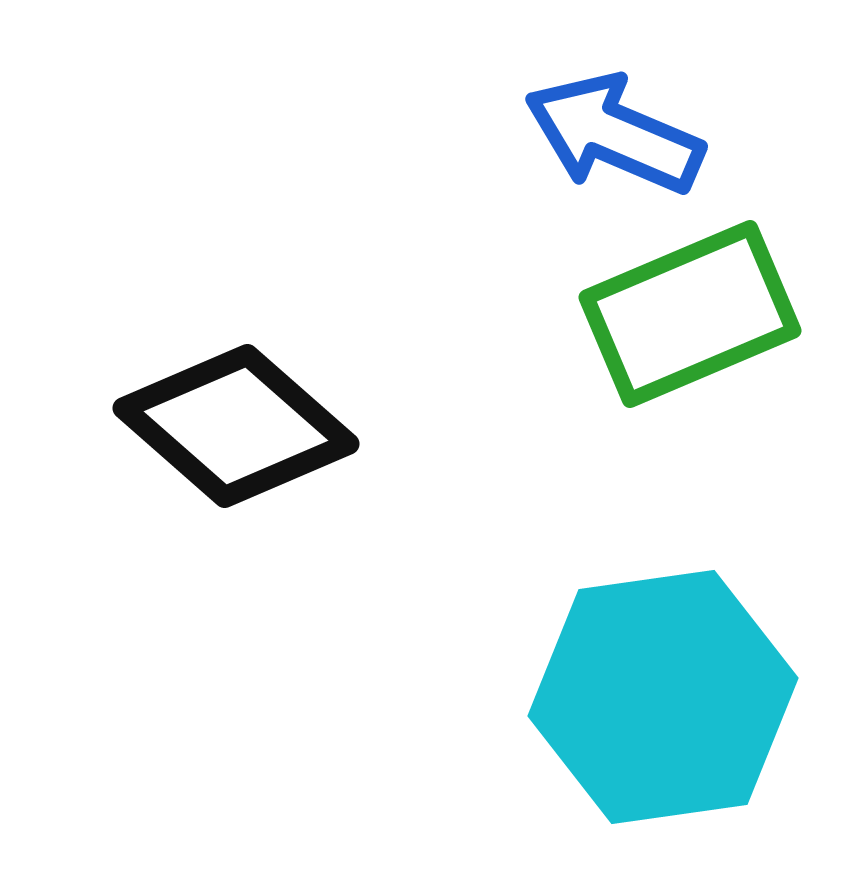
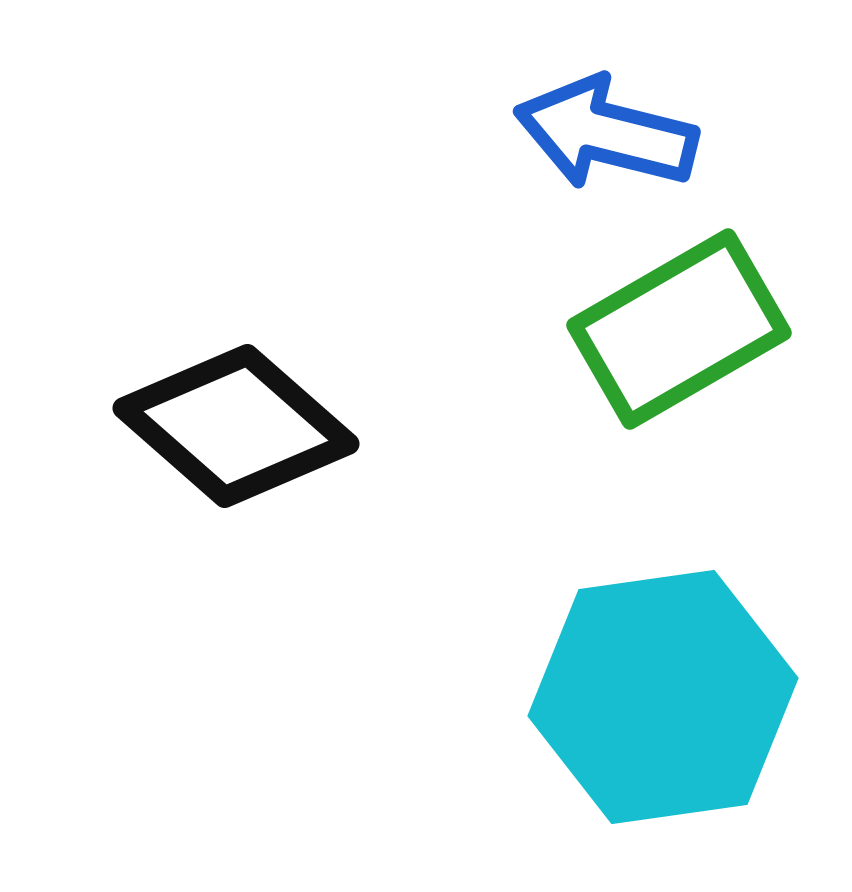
blue arrow: moved 8 px left, 1 px up; rotated 9 degrees counterclockwise
green rectangle: moved 11 px left, 15 px down; rotated 7 degrees counterclockwise
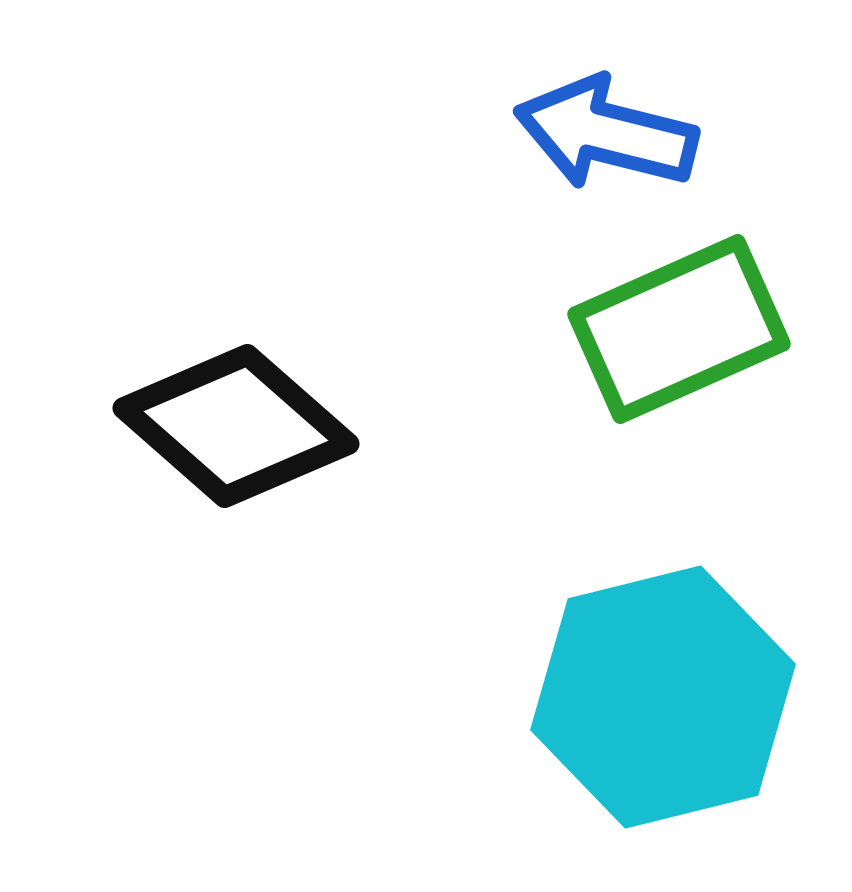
green rectangle: rotated 6 degrees clockwise
cyan hexagon: rotated 6 degrees counterclockwise
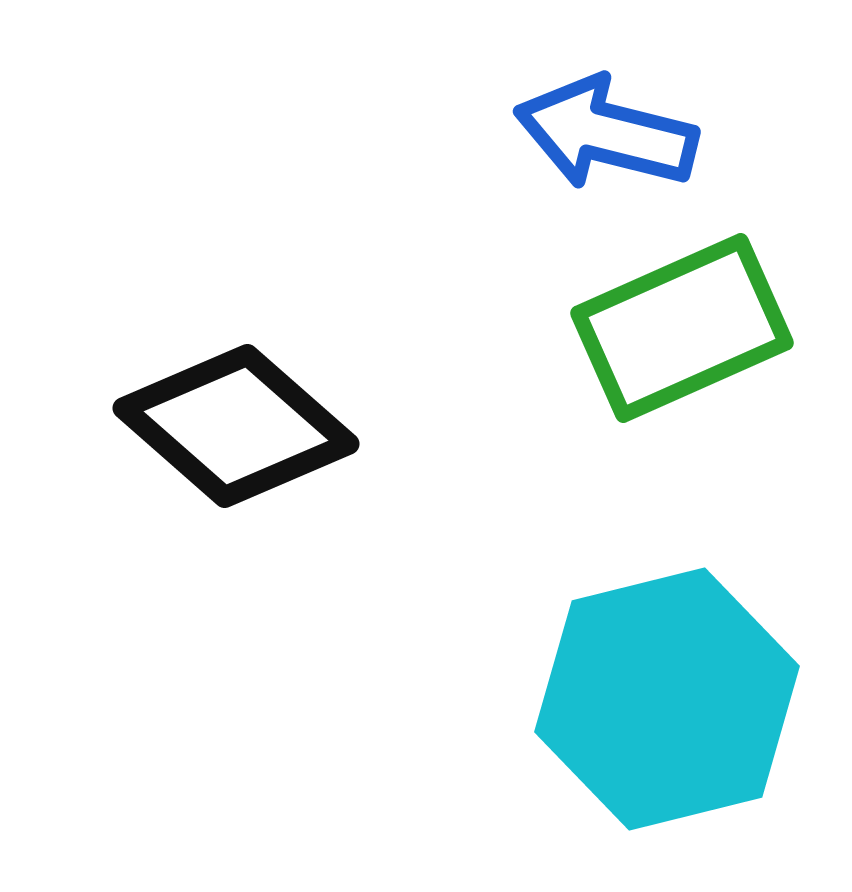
green rectangle: moved 3 px right, 1 px up
cyan hexagon: moved 4 px right, 2 px down
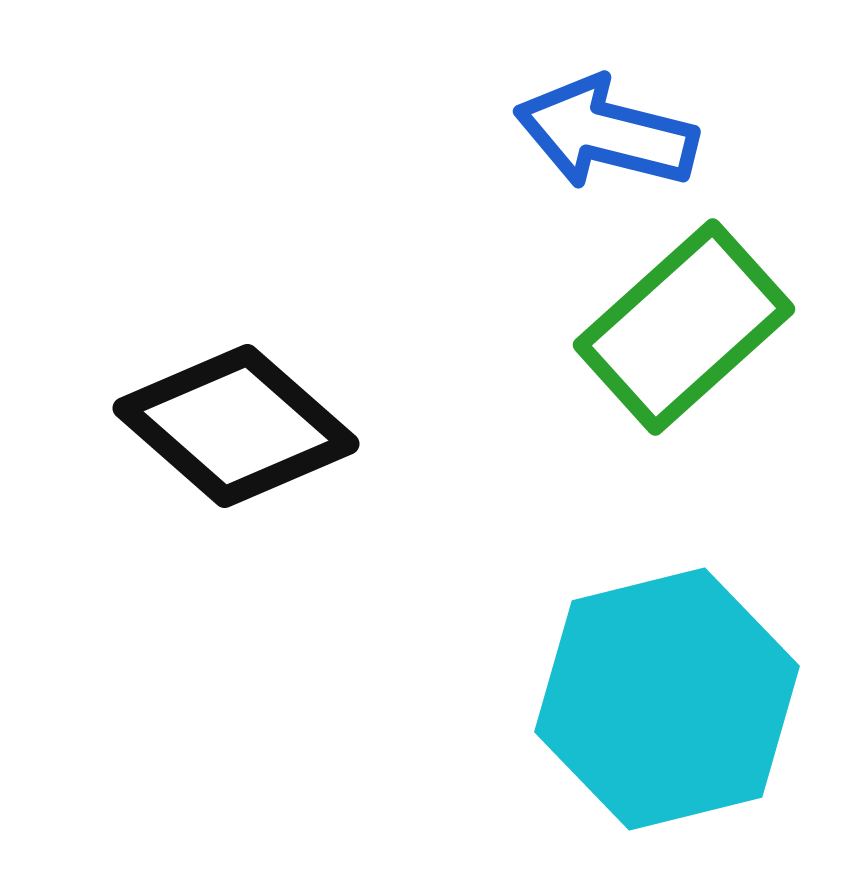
green rectangle: moved 2 px right, 1 px up; rotated 18 degrees counterclockwise
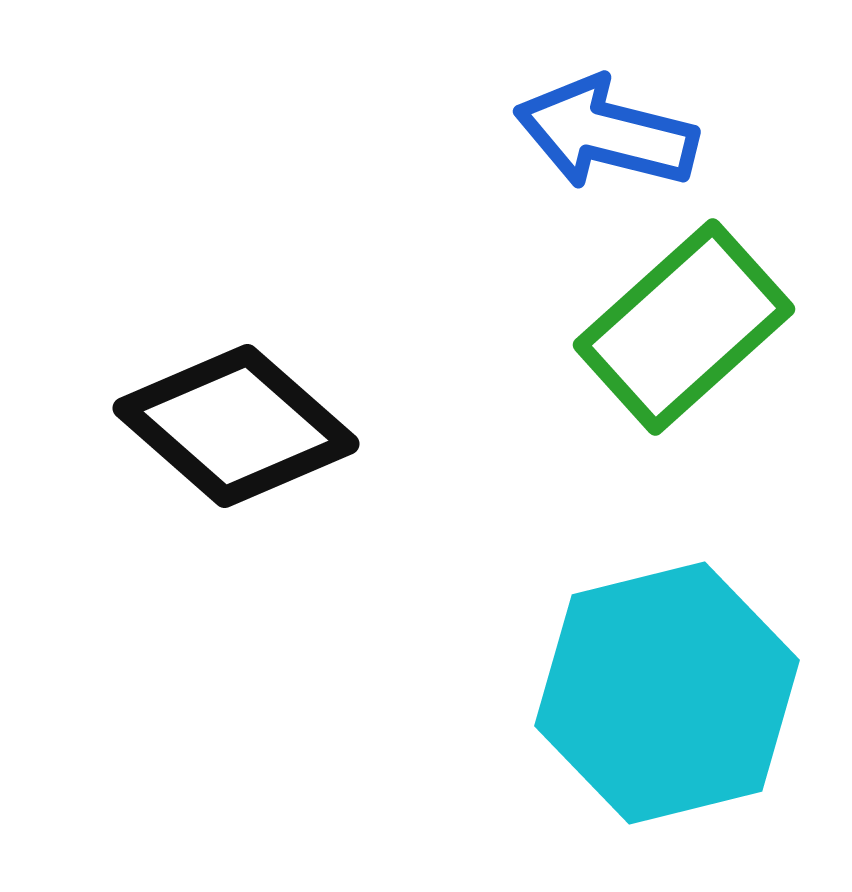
cyan hexagon: moved 6 px up
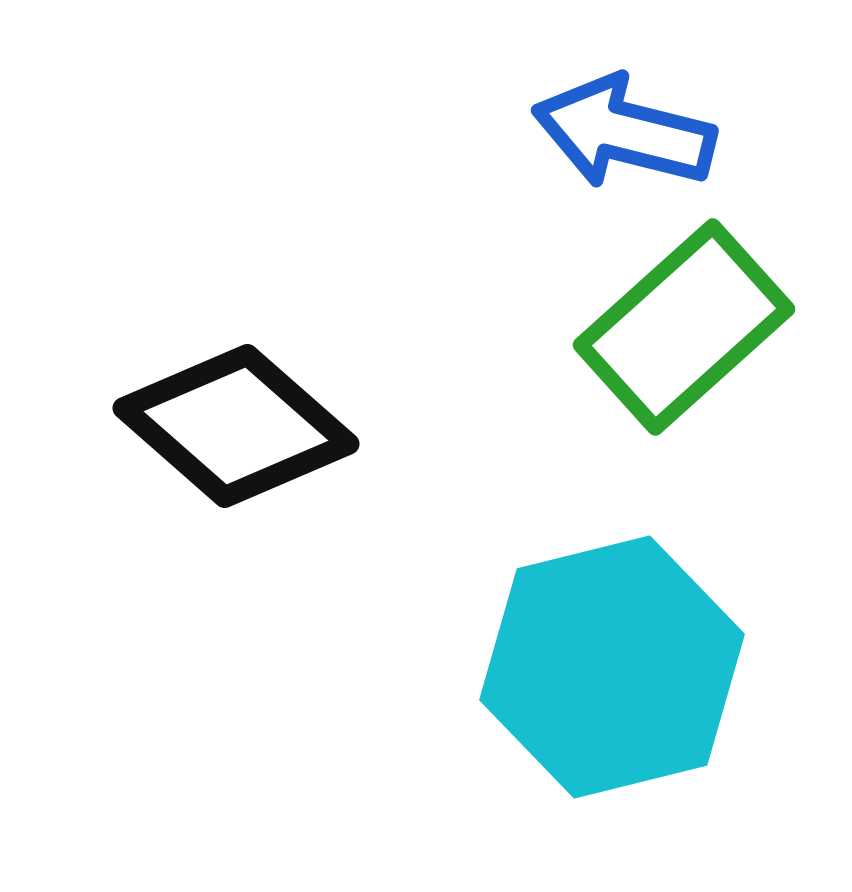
blue arrow: moved 18 px right, 1 px up
cyan hexagon: moved 55 px left, 26 px up
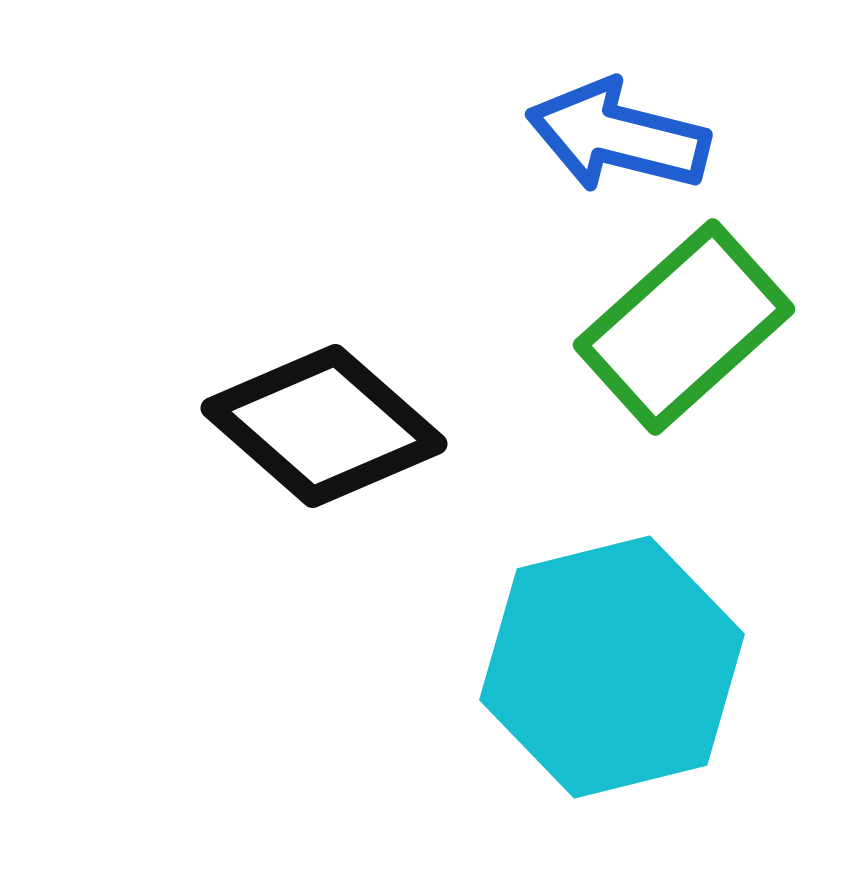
blue arrow: moved 6 px left, 4 px down
black diamond: moved 88 px right
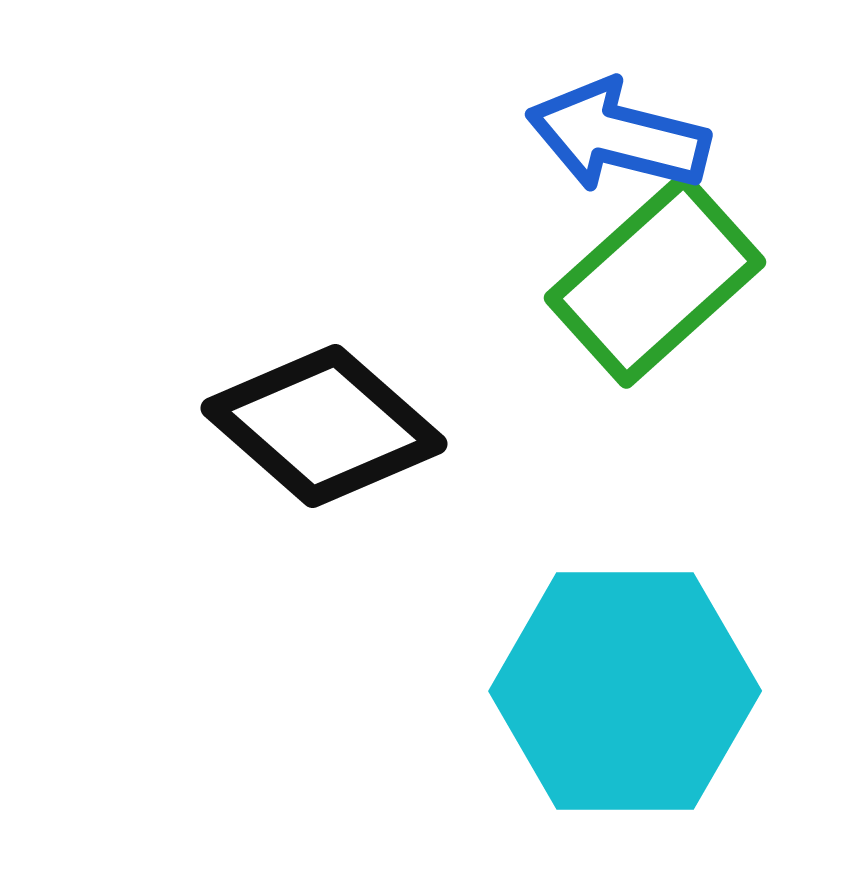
green rectangle: moved 29 px left, 47 px up
cyan hexagon: moved 13 px right, 24 px down; rotated 14 degrees clockwise
